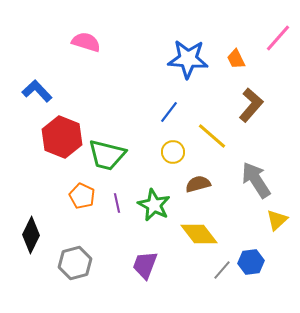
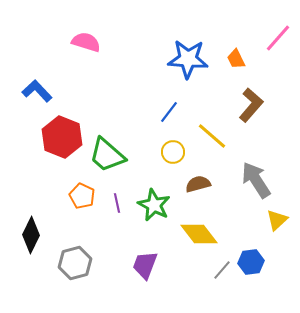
green trapezoid: rotated 27 degrees clockwise
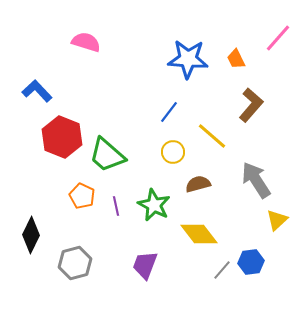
purple line: moved 1 px left, 3 px down
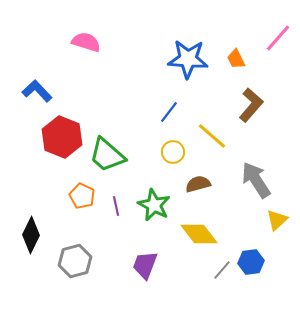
gray hexagon: moved 2 px up
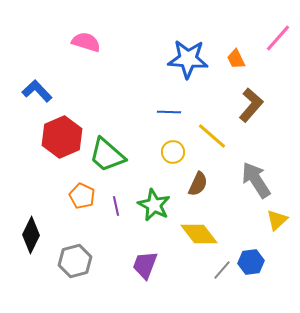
blue line: rotated 55 degrees clockwise
red hexagon: rotated 15 degrees clockwise
brown semicircle: rotated 130 degrees clockwise
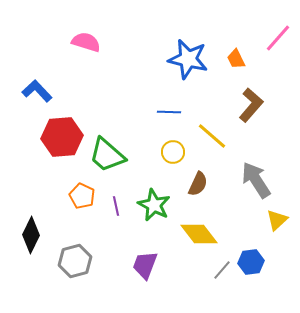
blue star: rotated 9 degrees clockwise
red hexagon: rotated 18 degrees clockwise
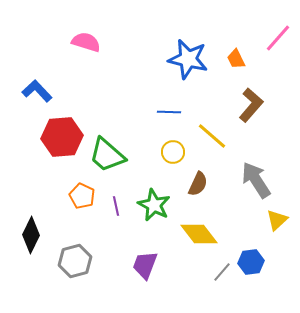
gray line: moved 2 px down
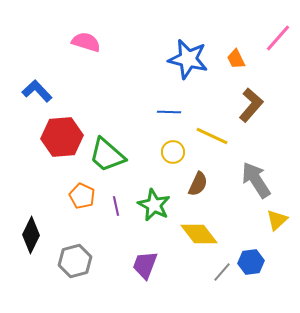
yellow line: rotated 16 degrees counterclockwise
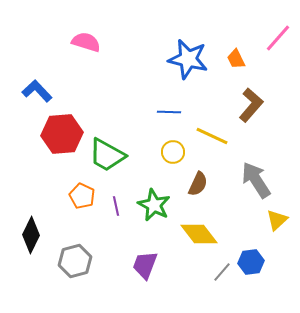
red hexagon: moved 3 px up
green trapezoid: rotated 12 degrees counterclockwise
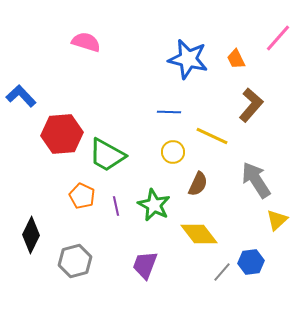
blue L-shape: moved 16 px left, 5 px down
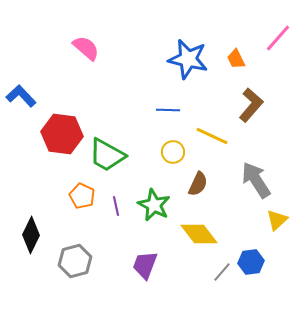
pink semicircle: moved 6 px down; rotated 24 degrees clockwise
blue line: moved 1 px left, 2 px up
red hexagon: rotated 12 degrees clockwise
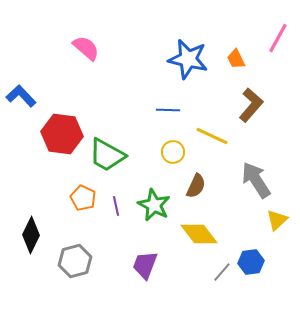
pink line: rotated 12 degrees counterclockwise
brown semicircle: moved 2 px left, 2 px down
orange pentagon: moved 1 px right, 2 px down
